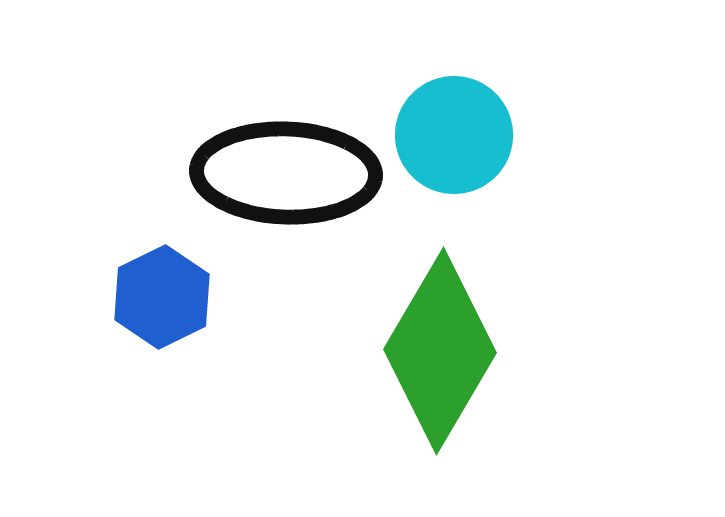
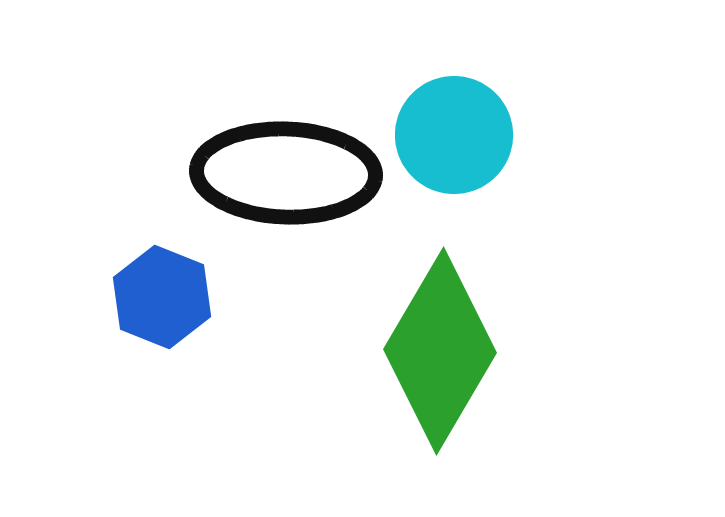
blue hexagon: rotated 12 degrees counterclockwise
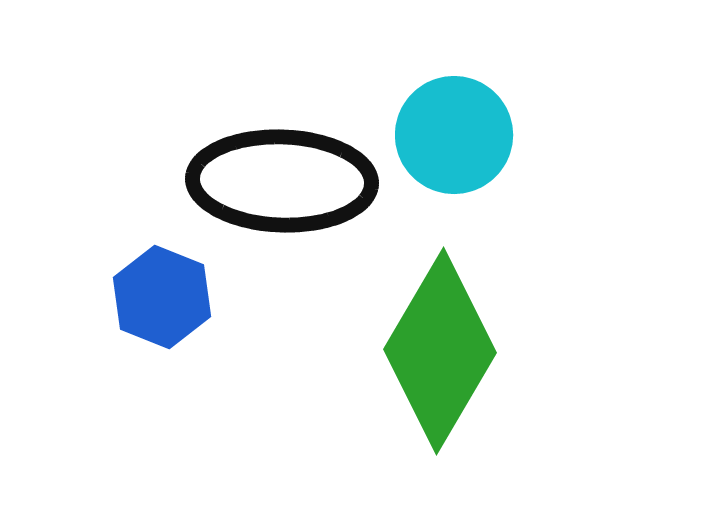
black ellipse: moved 4 px left, 8 px down
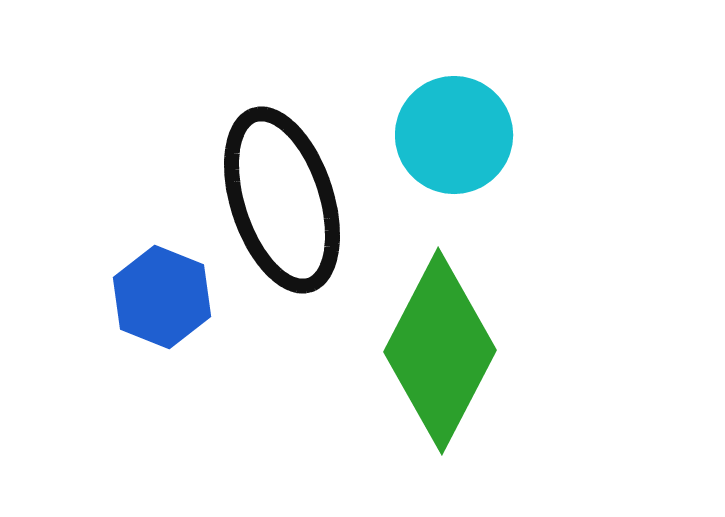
black ellipse: moved 19 px down; rotated 70 degrees clockwise
green diamond: rotated 3 degrees counterclockwise
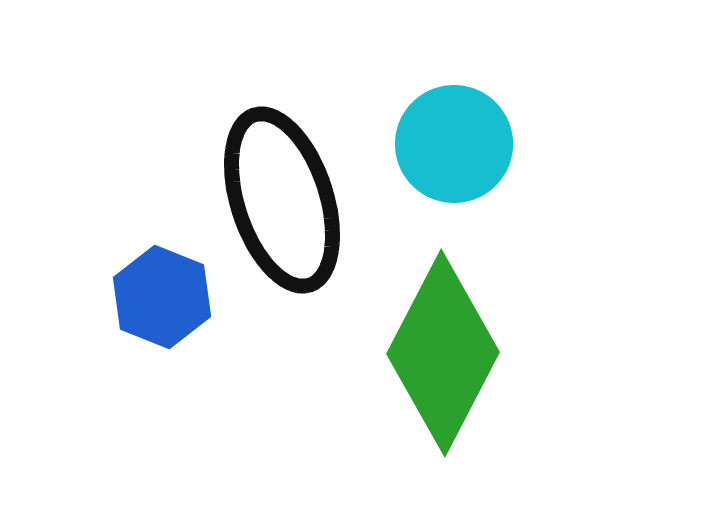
cyan circle: moved 9 px down
green diamond: moved 3 px right, 2 px down
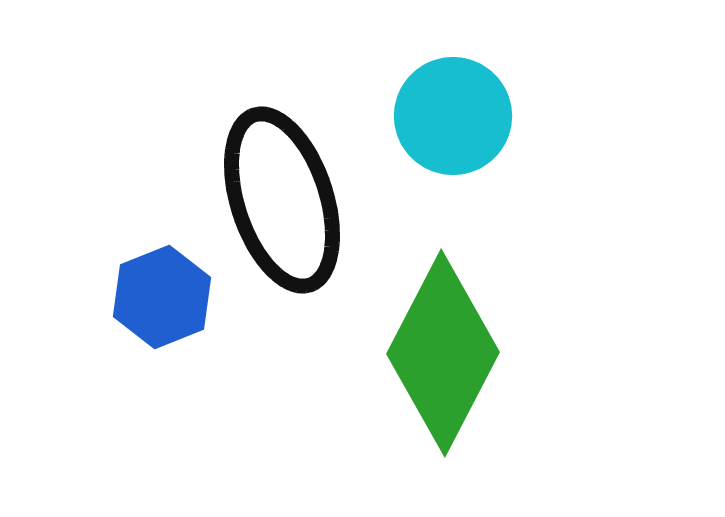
cyan circle: moved 1 px left, 28 px up
blue hexagon: rotated 16 degrees clockwise
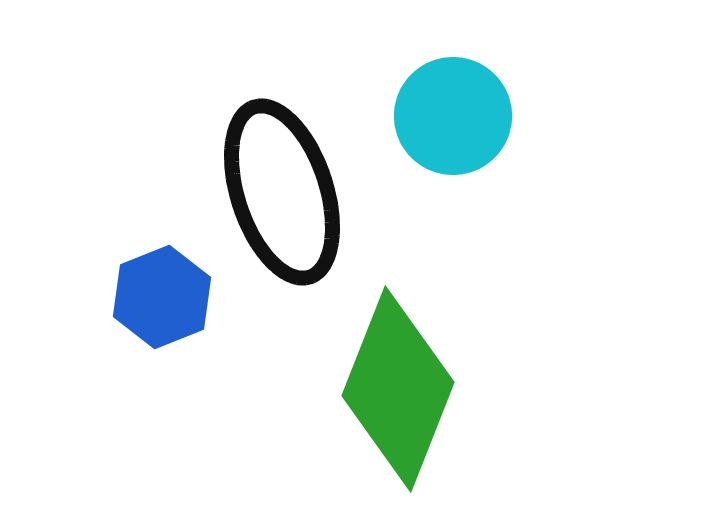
black ellipse: moved 8 px up
green diamond: moved 45 px left, 36 px down; rotated 6 degrees counterclockwise
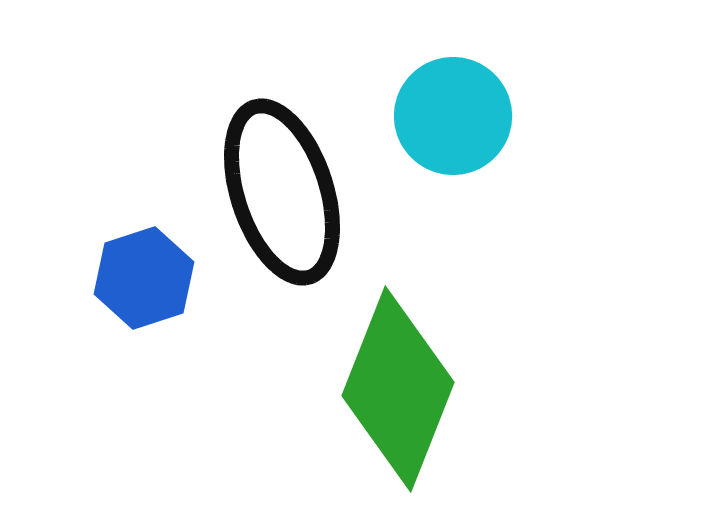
blue hexagon: moved 18 px left, 19 px up; rotated 4 degrees clockwise
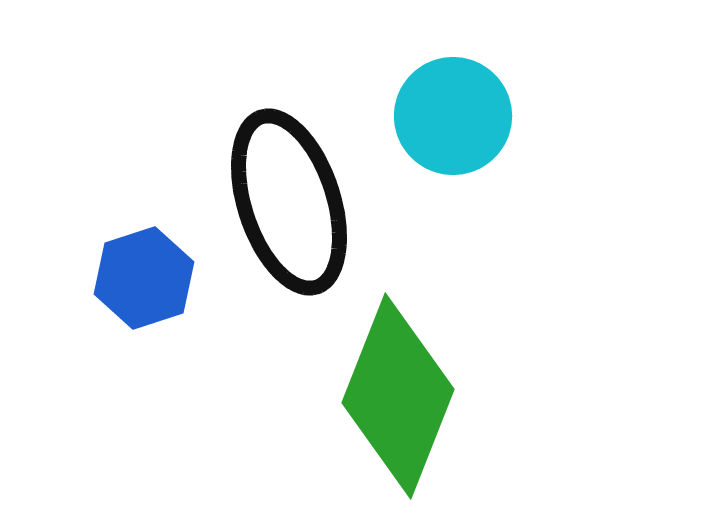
black ellipse: moved 7 px right, 10 px down
green diamond: moved 7 px down
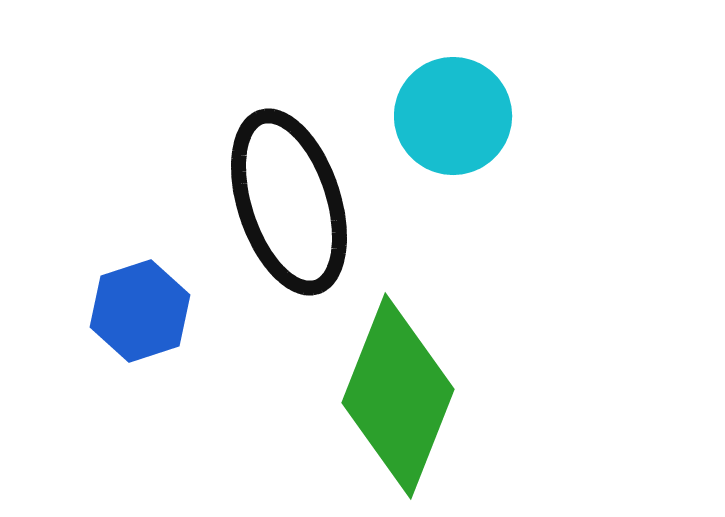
blue hexagon: moved 4 px left, 33 px down
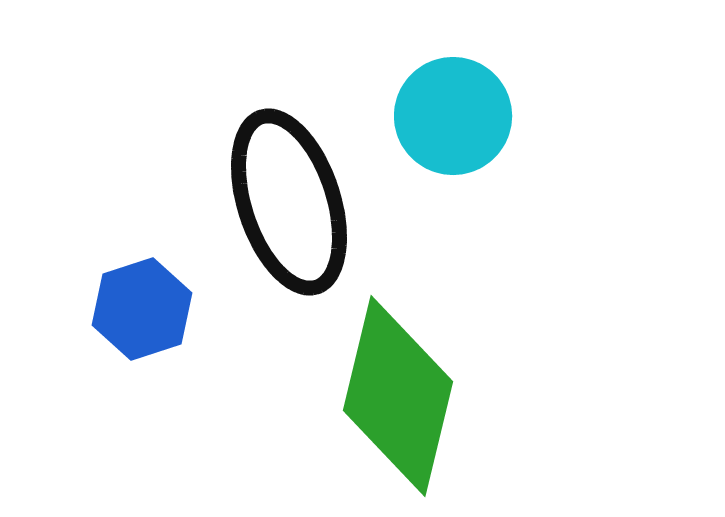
blue hexagon: moved 2 px right, 2 px up
green diamond: rotated 8 degrees counterclockwise
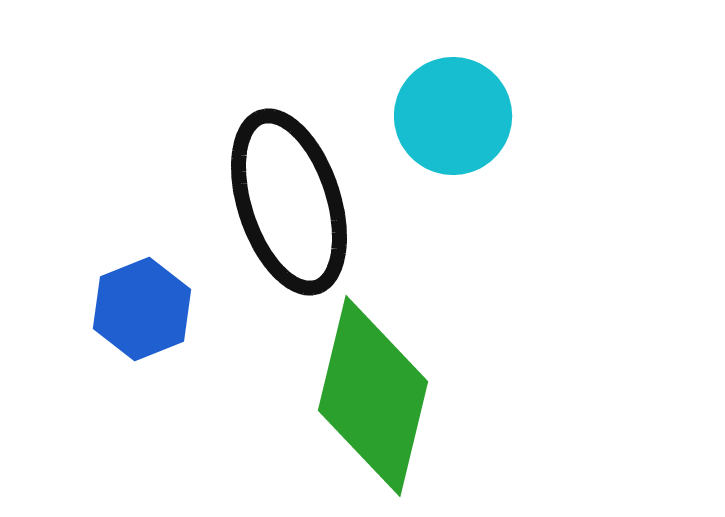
blue hexagon: rotated 4 degrees counterclockwise
green diamond: moved 25 px left
